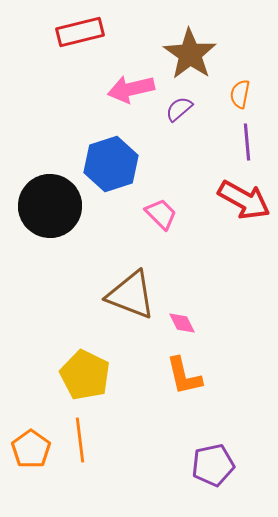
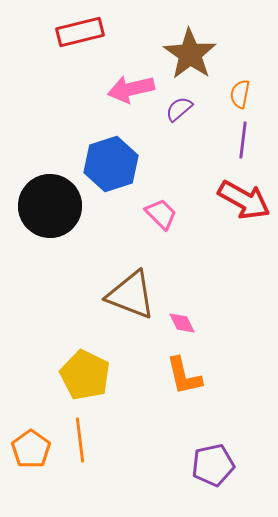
purple line: moved 4 px left, 2 px up; rotated 12 degrees clockwise
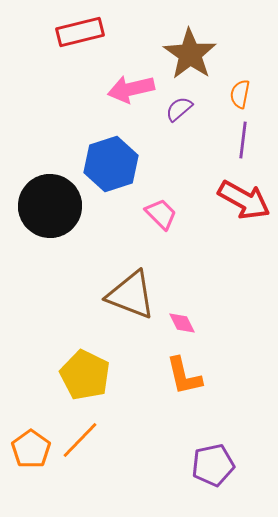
orange line: rotated 51 degrees clockwise
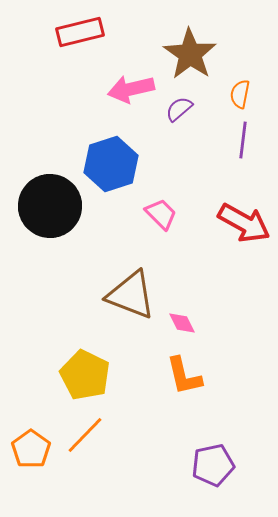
red arrow: moved 23 px down
orange line: moved 5 px right, 5 px up
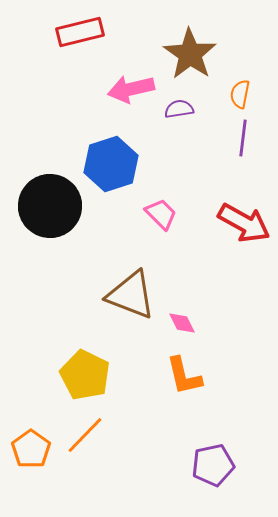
purple semicircle: rotated 32 degrees clockwise
purple line: moved 2 px up
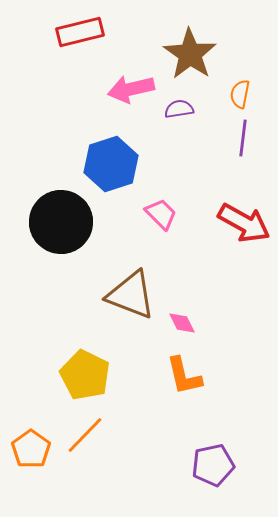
black circle: moved 11 px right, 16 px down
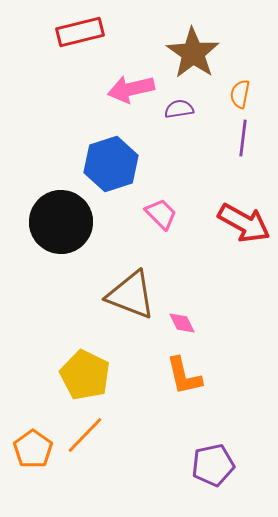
brown star: moved 3 px right, 1 px up
orange pentagon: moved 2 px right
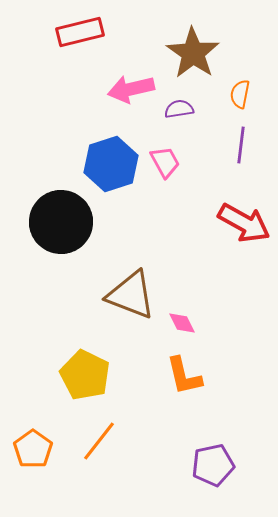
purple line: moved 2 px left, 7 px down
pink trapezoid: moved 4 px right, 52 px up; rotated 16 degrees clockwise
orange line: moved 14 px right, 6 px down; rotated 6 degrees counterclockwise
